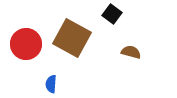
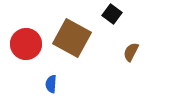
brown semicircle: rotated 78 degrees counterclockwise
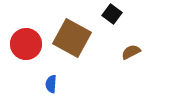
brown semicircle: rotated 36 degrees clockwise
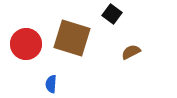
brown square: rotated 12 degrees counterclockwise
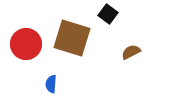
black square: moved 4 px left
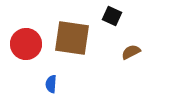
black square: moved 4 px right, 2 px down; rotated 12 degrees counterclockwise
brown square: rotated 9 degrees counterclockwise
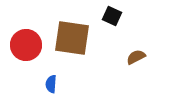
red circle: moved 1 px down
brown semicircle: moved 5 px right, 5 px down
